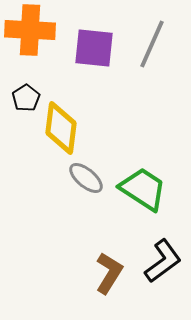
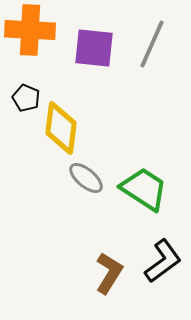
black pentagon: rotated 16 degrees counterclockwise
green trapezoid: moved 1 px right
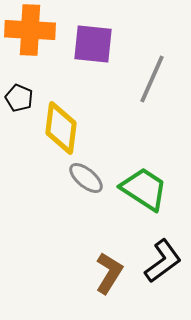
gray line: moved 35 px down
purple square: moved 1 px left, 4 px up
black pentagon: moved 7 px left
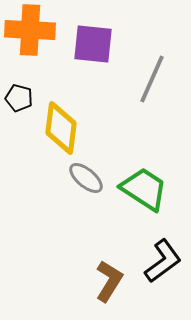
black pentagon: rotated 8 degrees counterclockwise
brown L-shape: moved 8 px down
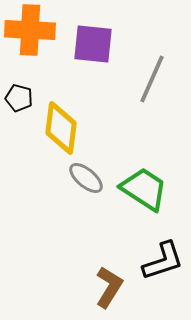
black L-shape: rotated 18 degrees clockwise
brown L-shape: moved 6 px down
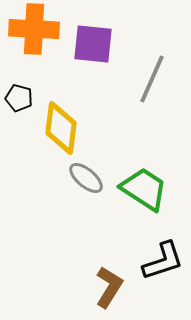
orange cross: moved 4 px right, 1 px up
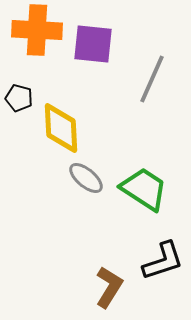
orange cross: moved 3 px right, 1 px down
yellow diamond: rotated 10 degrees counterclockwise
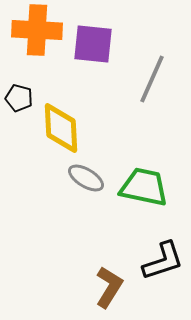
gray ellipse: rotated 9 degrees counterclockwise
green trapezoid: moved 2 px up; rotated 21 degrees counterclockwise
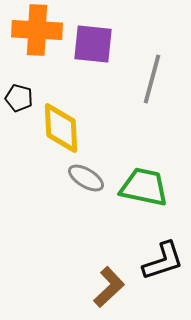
gray line: rotated 9 degrees counterclockwise
brown L-shape: rotated 15 degrees clockwise
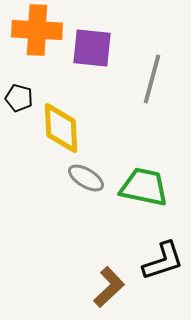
purple square: moved 1 px left, 4 px down
